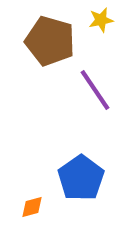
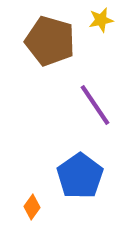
purple line: moved 15 px down
blue pentagon: moved 1 px left, 2 px up
orange diamond: rotated 40 degrees counterclockwise
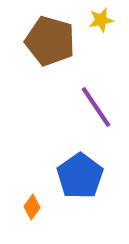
purple line: moved 1 px right, 2 px down
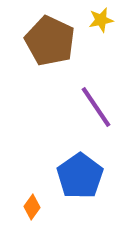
brown pentagon: rotated 9 degrees clockwise
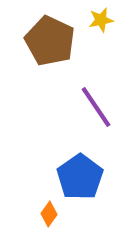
blue pentagon: moved 1 px down
orange diamond: moved 17 px right, 7 px down
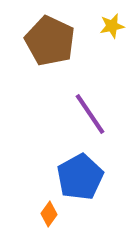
yellow star: moved 11 px right, 6 px down
purple line: moved 6 px left, 7 px down
blue pentagon: rotated 6 degrees clockwise
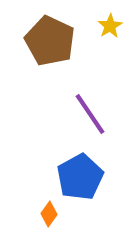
yellow star: moved 2 px left; rotated 20 degrees counterclockwise
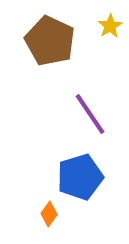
blue pentagon: rotated 12 degrees clockwise
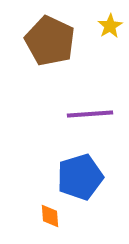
purple line: rotated 60 degrees counterclockwise
orange diamond: moved 1 px right, 2 px down; rotated 40 degrees counterclockwise
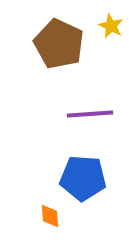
yellow star: moved 1 px right; rotated 15 degrees counterclockwise
brown pentagon: moved 9 px right, 3 px down
blue pentagon: moved 3 px right, 1 px down; rotated 21 degrees clockwise
